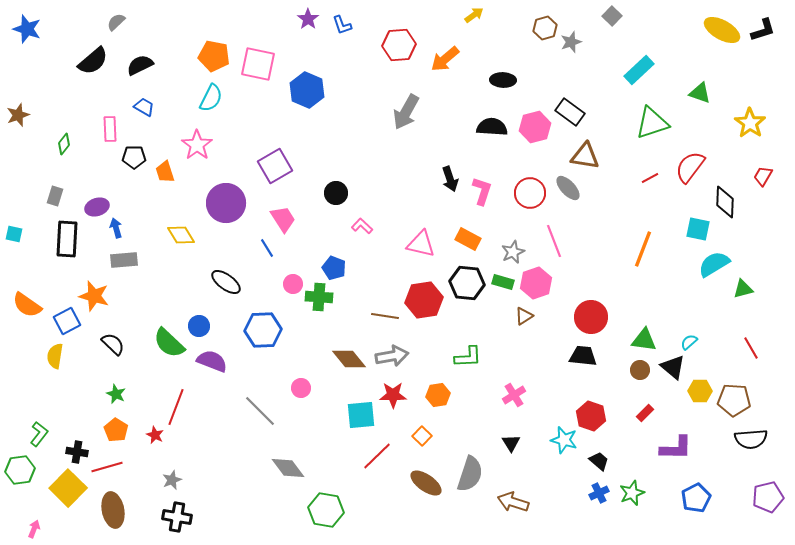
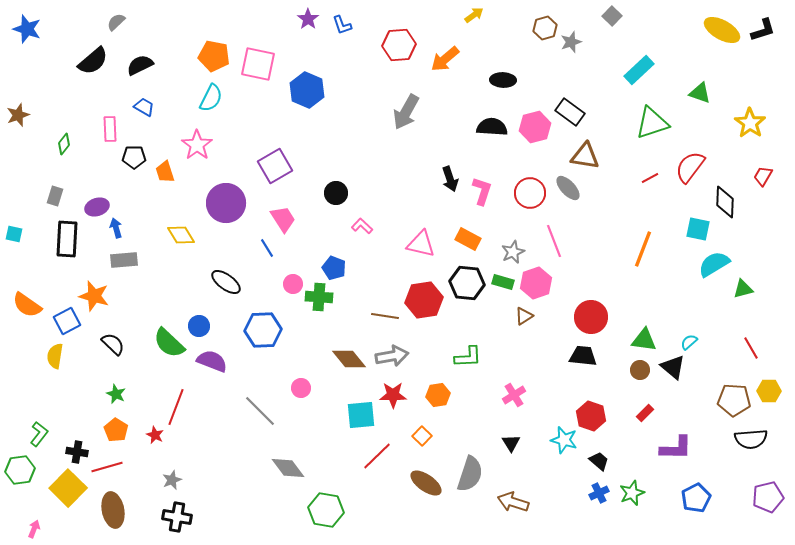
yellow hexagon at (700, 391): moved 69 px right
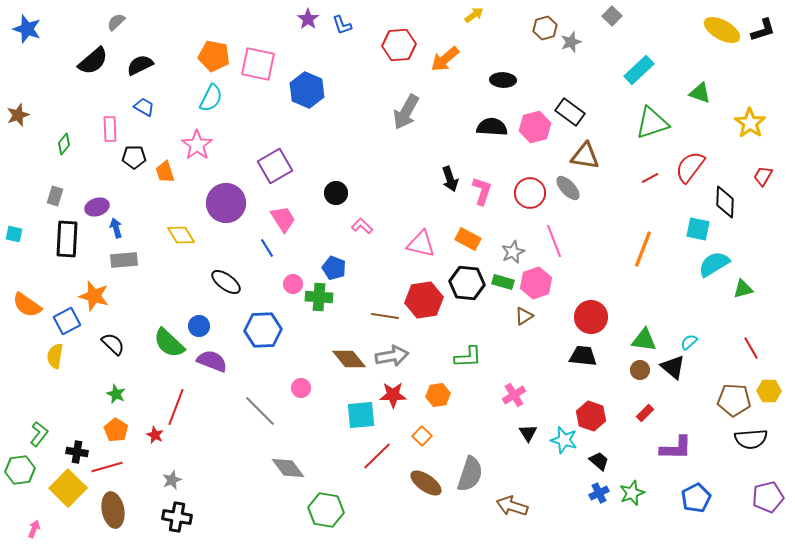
black triangle at (511, 443): moved 17 px right, 10 px up
brown arrow at (513, 502): moved 1 px left, 4 px down
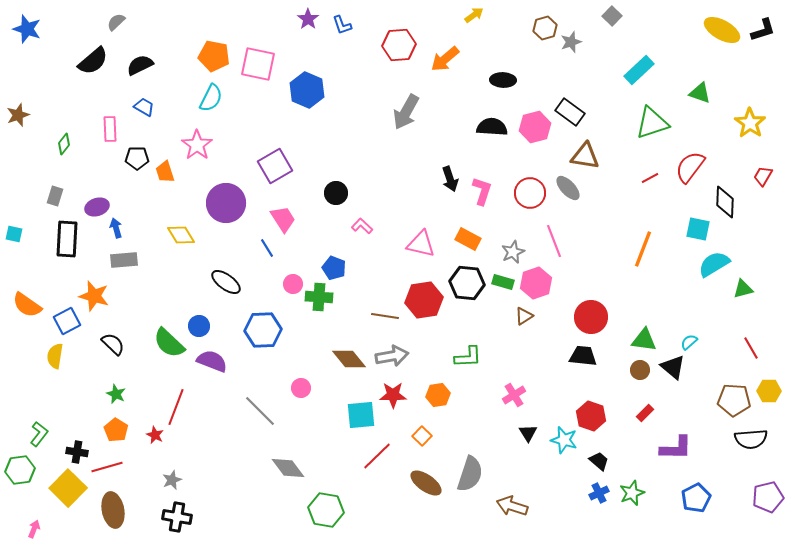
black pentagon at (134, 157): moved 3 px right, 1 px down
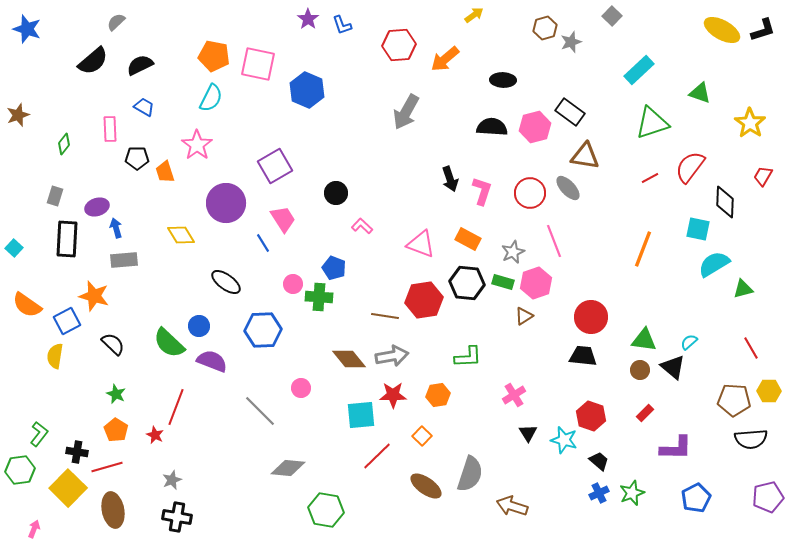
cyan square at (14, 234): moved 14 px down; rotated 30 degrees clockwise
pink triangle at (421, 244): rotated 8 degrees clockwise
blue line at (267, 248): moved 4 px left, 5 px up
gray diamond at (288, 468): rotated 48 degrees counterclockwise
brown ellipse at (426, 483): moved 3 px down
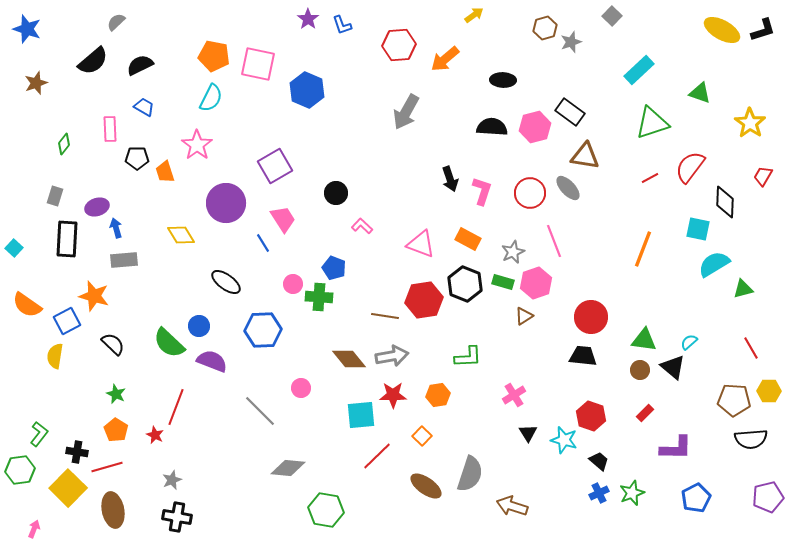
brown star at (18, 115): moved 18 px right, 32 px up
black hexagon at (467, 283): moved 2 px left, 1 px down; rotated 16 degrees clockwise
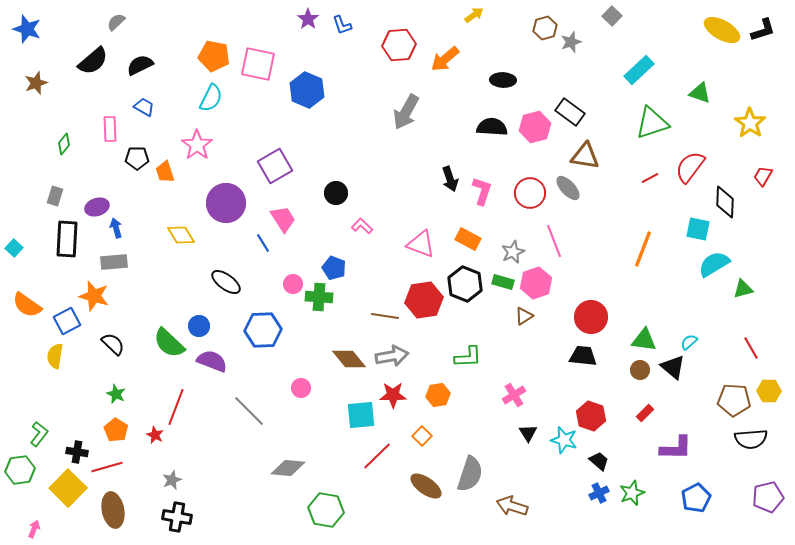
gray rectangle at (124, 260): moved 10 px left, 2 px down
gray line at (260, 411): moved 11 px left
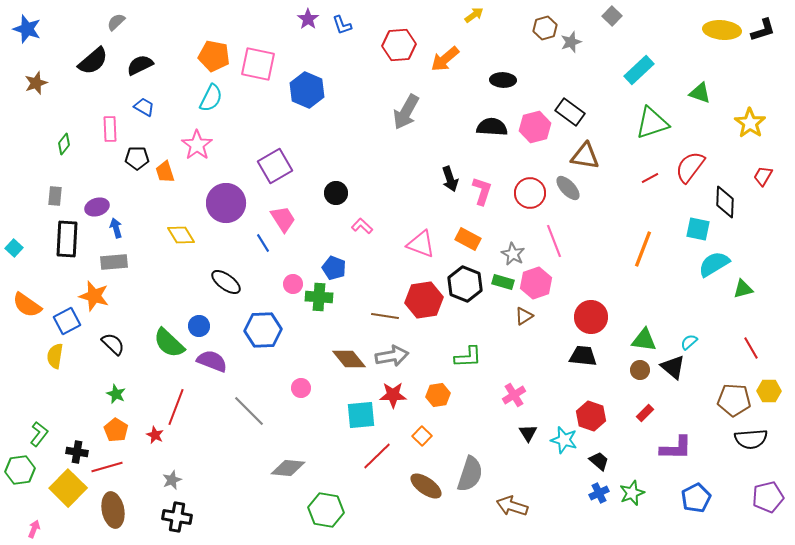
yellow ellipse at (722, 30): rotated 24 degrees counterclockwise
gray rectangle at (55, 196): rotated 12 degrees counterclockwise
gray star at (513, 252): moved 2 px down; rotated 20 degrees counterclockwise
